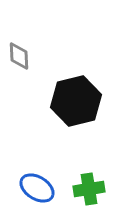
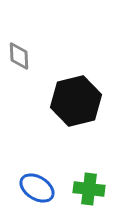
green cross: rotated 16 degrees clockwise
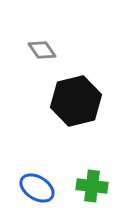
gray diamond: moved 23 px right, 6 px up; rotated 32 degrees counterclockwise
green cross: moved 3 px right, 3 px up
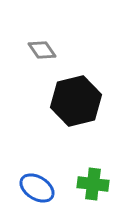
green cross: moved 1 px right, 2 px up
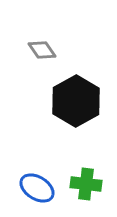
black hexagon: rotated 15 degrees counterclockwise
green cross: moved 7 px left
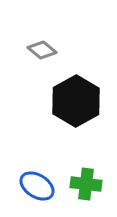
gray diamond: rotated 16 degrees counterclockwise
blue ellipse: moved 2 px up
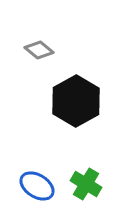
gray diamond: moved 3 px left
green cross: rotated 24 degrees clockwise
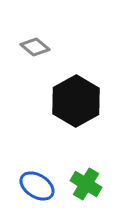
gray diamond: moved 4 px left, 3 px up
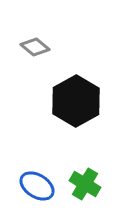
green cross: moved 1 px left
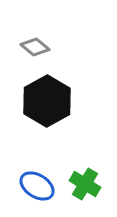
black hexagon: moved 29 px left
